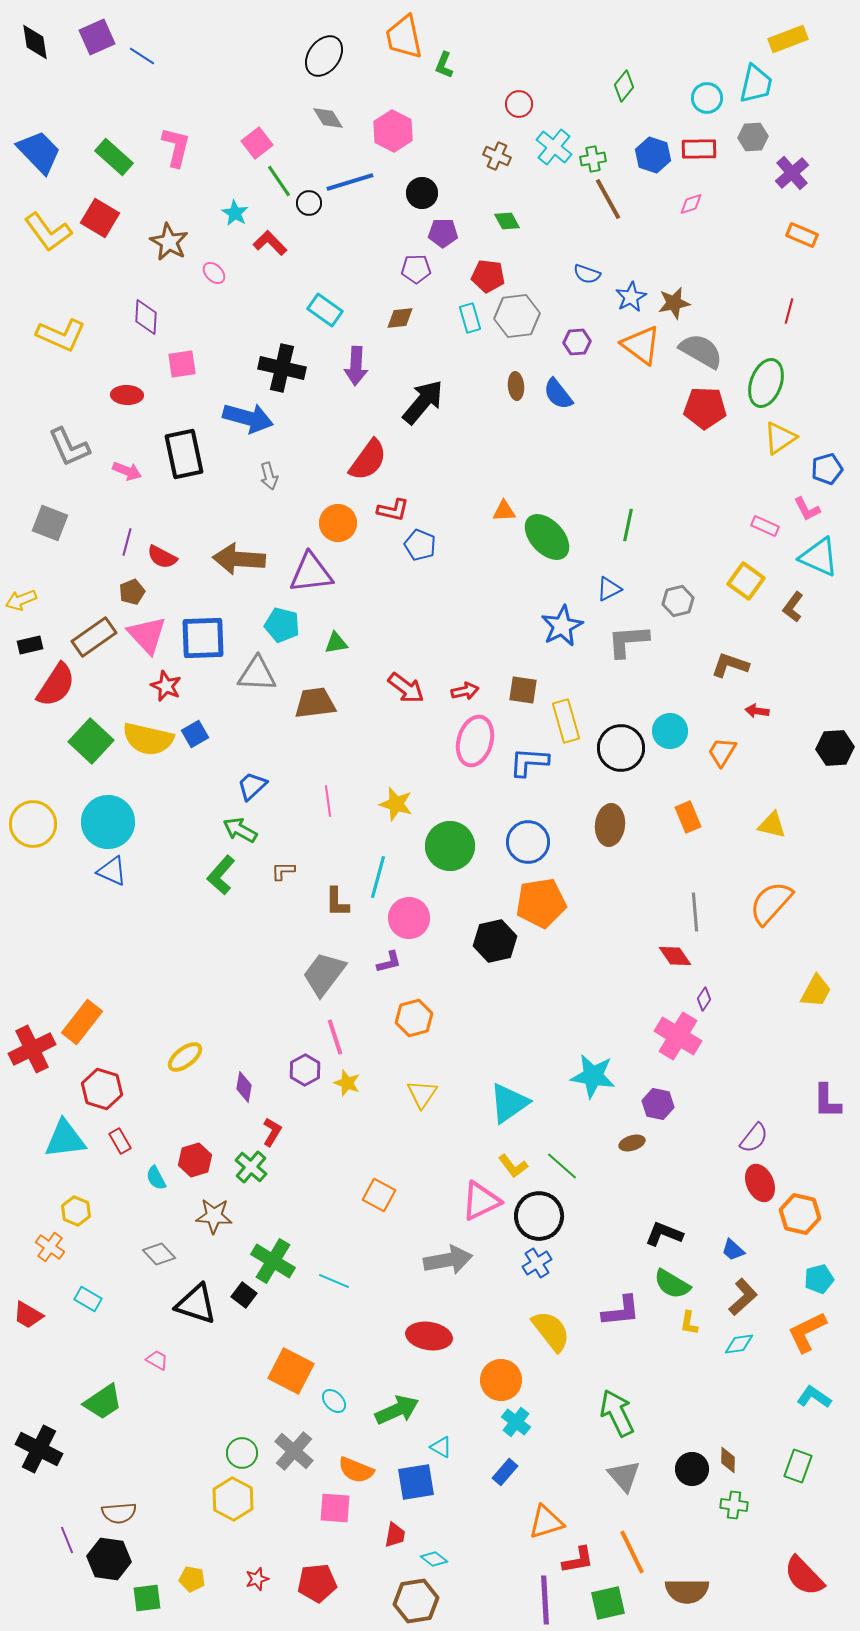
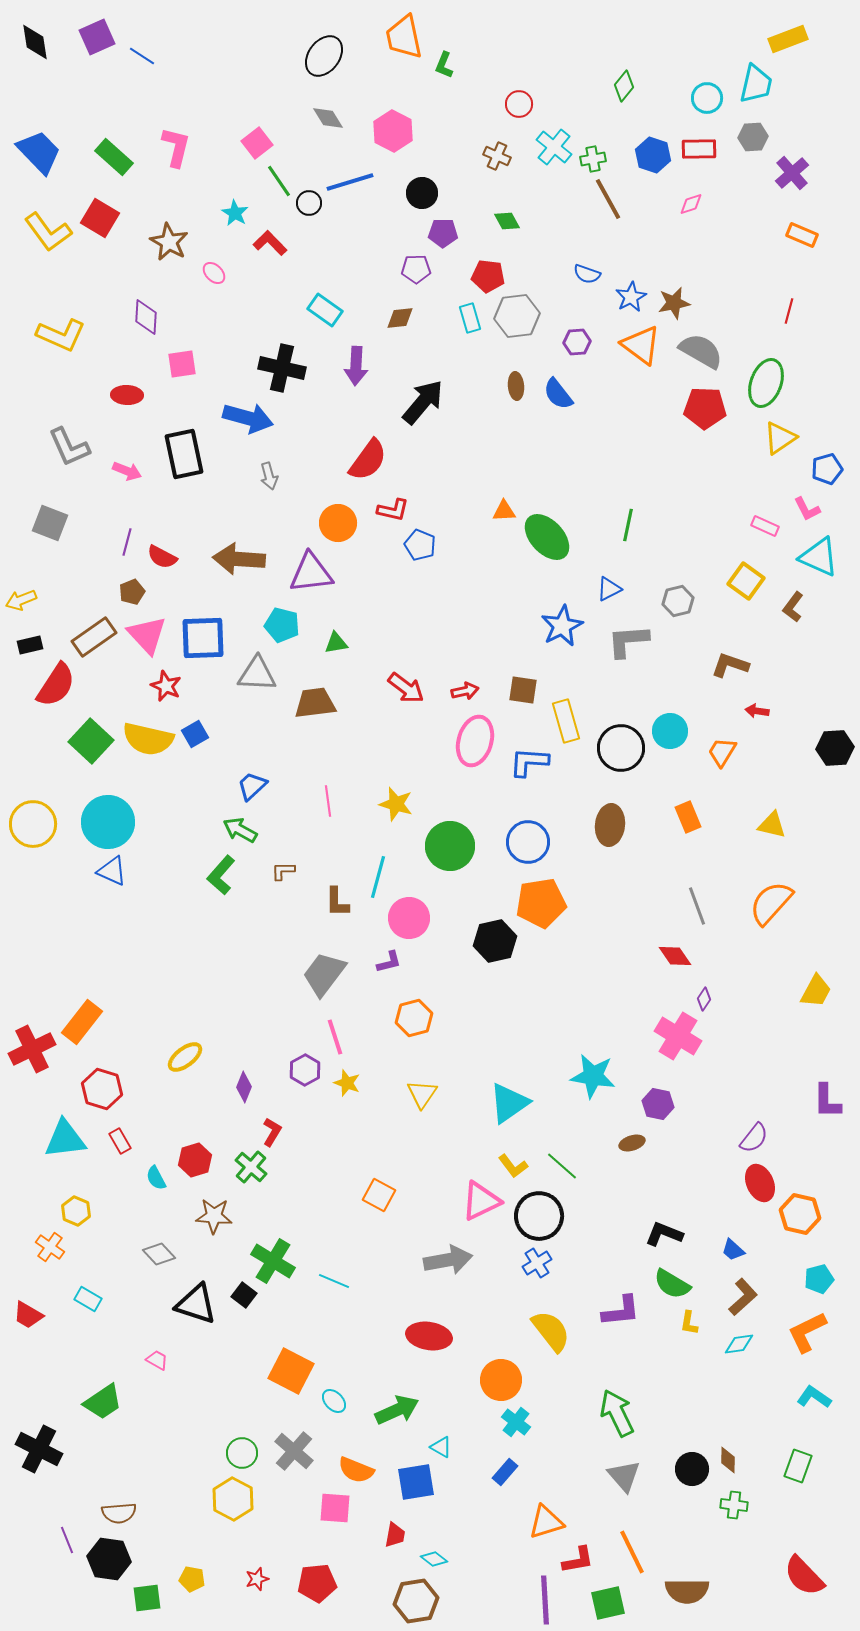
gray line at (695, 912): moved 2 px right, 6 px up; rotated 15 degrees counterclockwise
purple diamond at (244, 1087): rotated 12 degrees clockwise
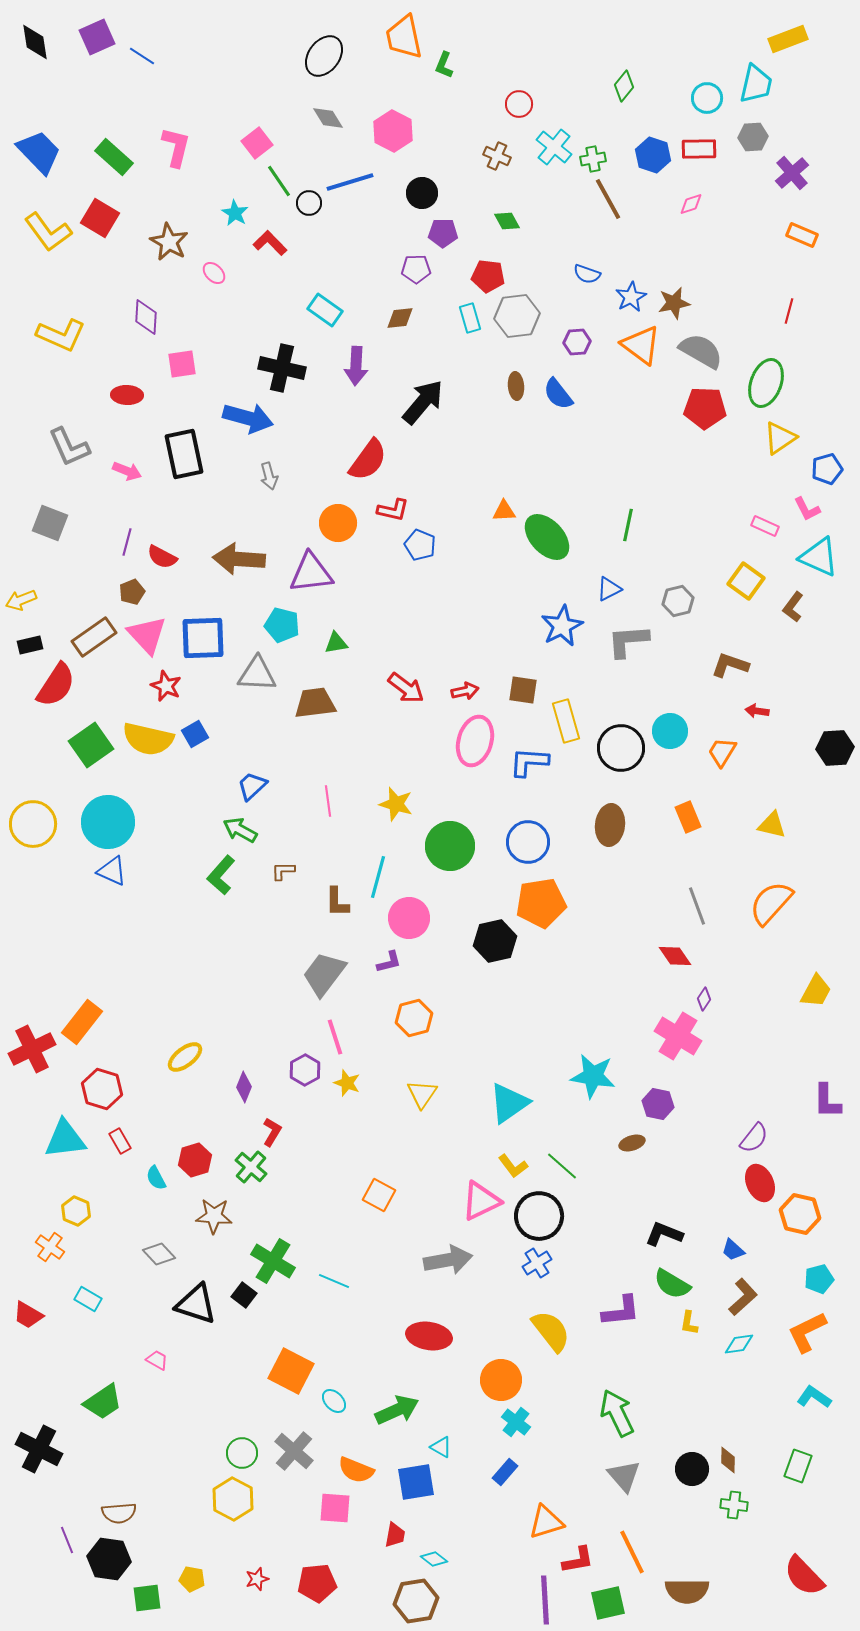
green square at (91, 741): moved 4 px down; rotated 12 degrees clockwise
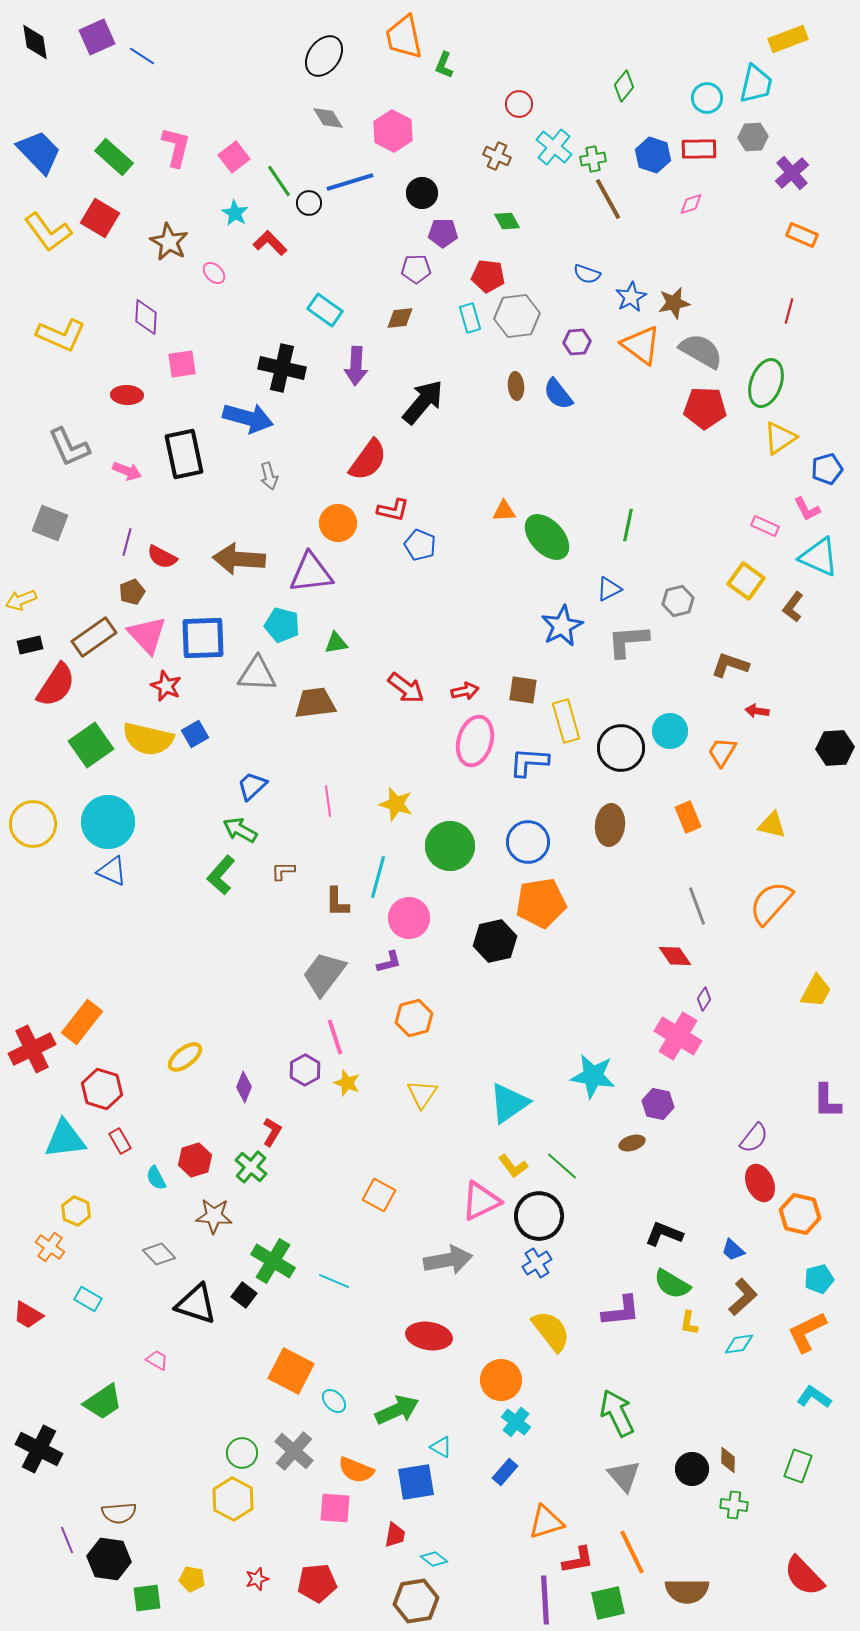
pink square at (257, 143): moved 23 px left, 14 px down
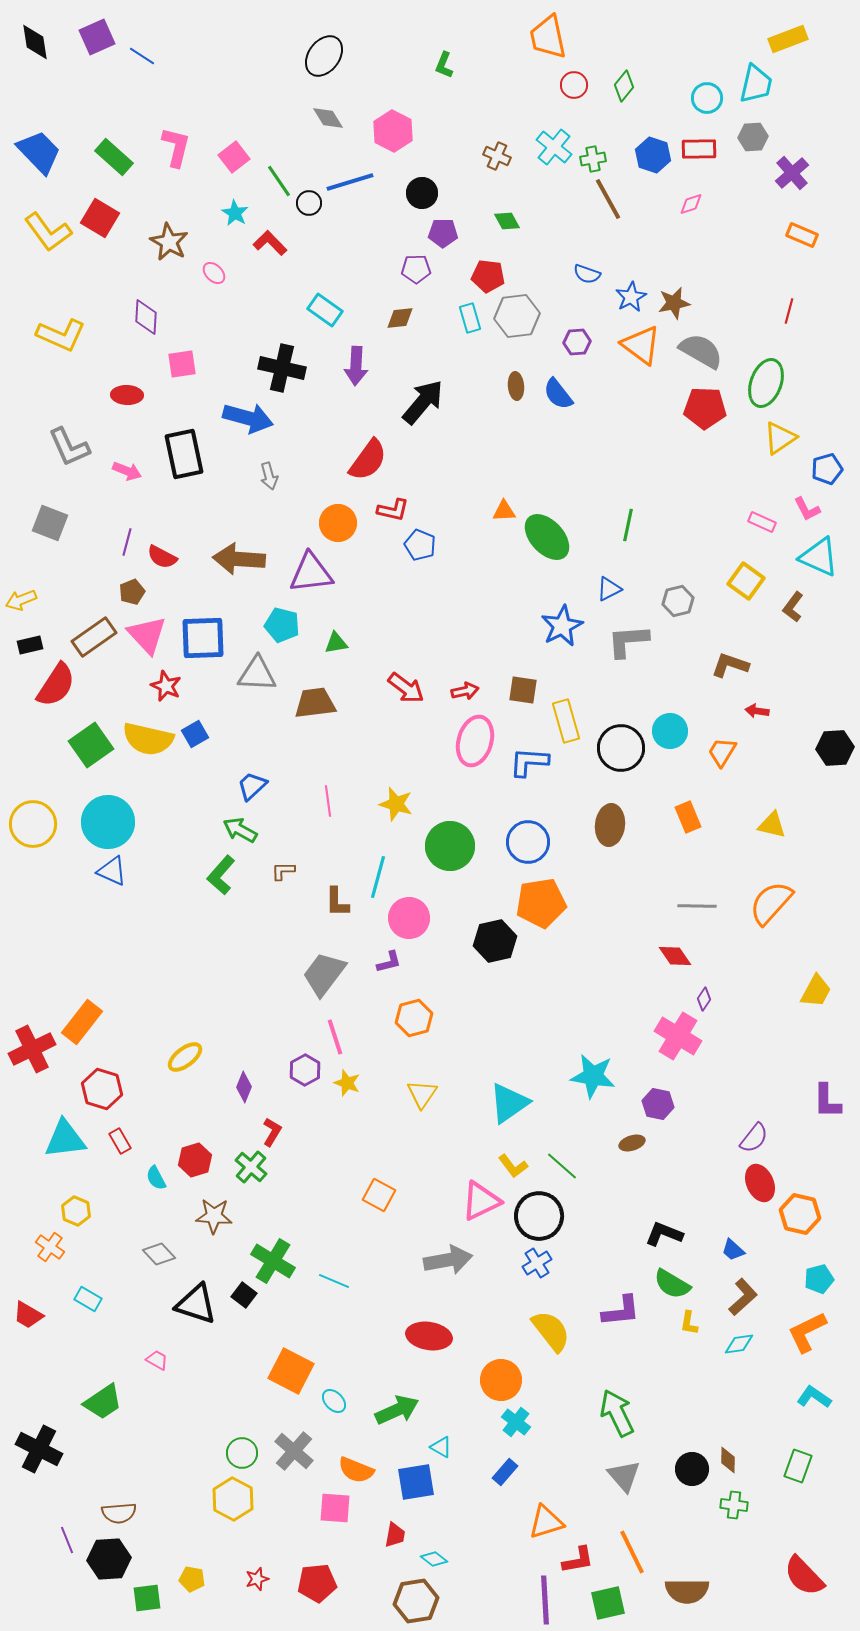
orange trapezoid at (404, 37): moved 144 px right
red circle at (519, 104): moved 55 px right, 19 px up
pink rectangle at (765, 526): moved 3 px left, 4 px up
gray line at (697, 906): rotated 69 degrees counterclockwise
black hexagon at (109, 1559): rotated 12 degrees counterclockwise
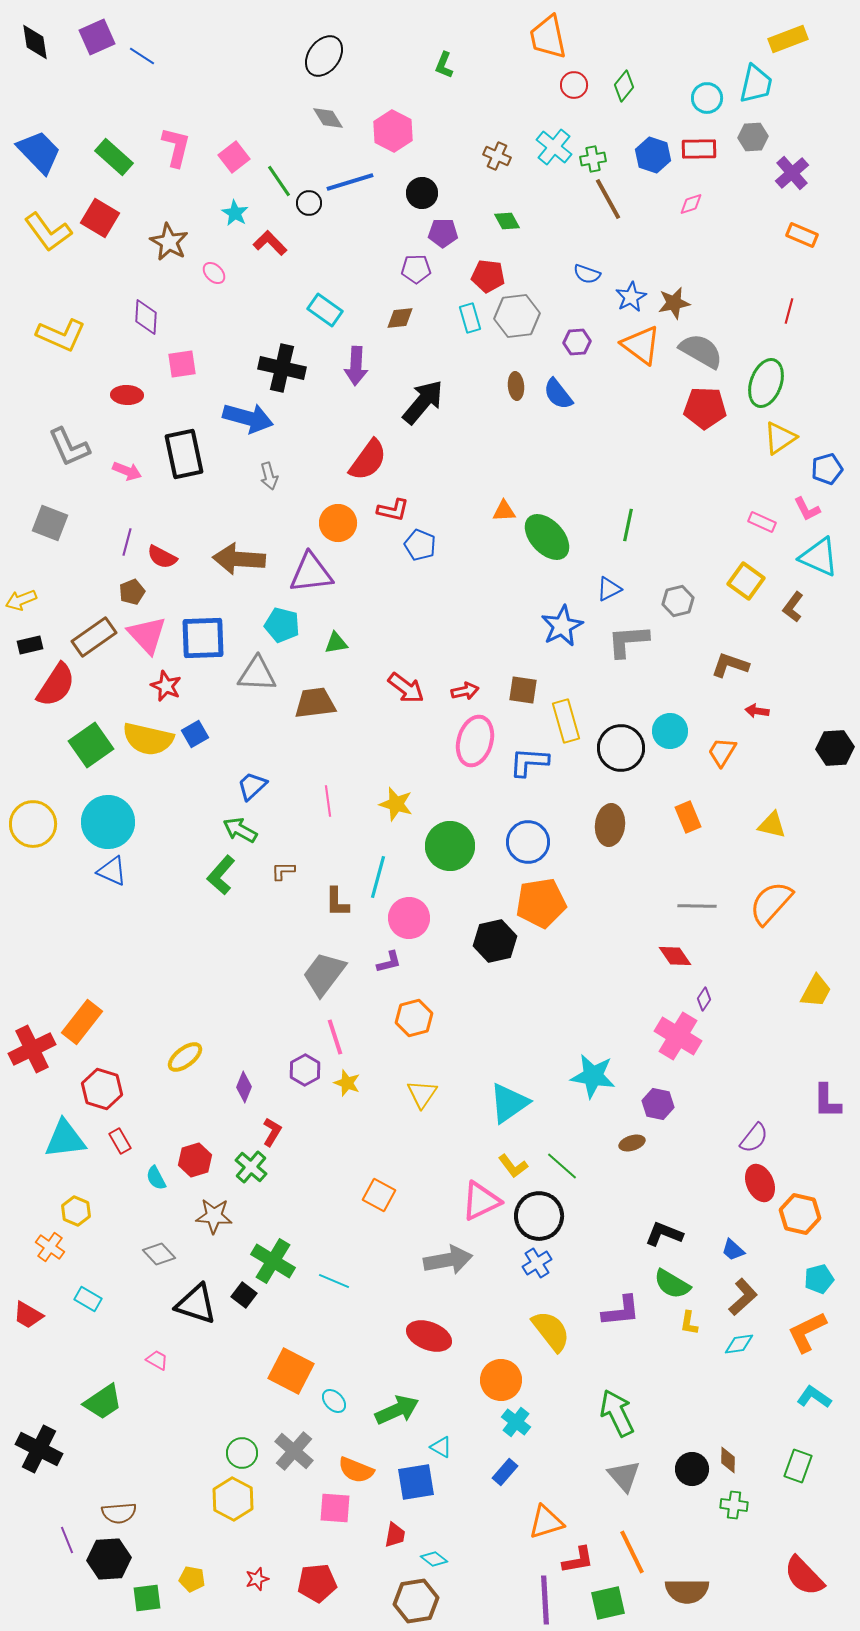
red ellipse at (429, 1336): rotated 12 degrees clockwise
